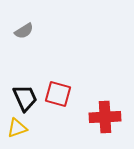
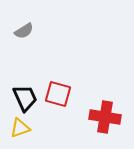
red cross: rotated 12 degrees clockwise
yellow triangle: moved 3 px right
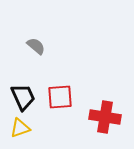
gray semicircle: moved 12 px right, 15 px down; rotated 108 degrees counterclockwise
red square: moved 2 px right, 3 px down; rotated 20 degrees counterclockwise
black trapezoid: moved 2 px left, 1 px up
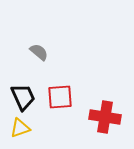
gray semicircle: moved 3 px right, 6 px down
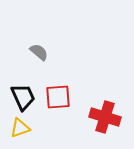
red square: moved 2 px left
red cross: rotated 8 degrees clockwise
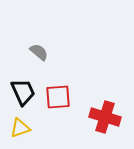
black trapezoid: moved 5 px up
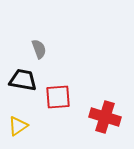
gray semicircle: moved 3 px up; rotated 30 degrees clockwise
black trapezoid: moved 12 px up; rotated 56 degrees counterclockwise
yellow triangle: moved 2 px left, 2 px up; rotated 15 degrees counterclockwise
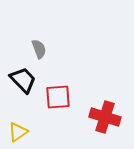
black trapezoid: rotated 36 degrees clockwise
yellow triangle: moved 6 px down
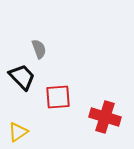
black trapezoid: moved 1 px left, 3 px up
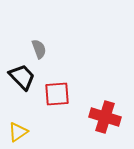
red square: moved 1 px left, 3 px up
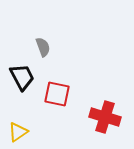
gray semicircle: moved 4 px right, 2 px up
black trapezoid: rotated 16 degrees clockwise
red square: rotated 16 degrees clockwise
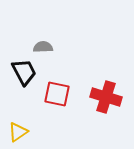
gray semicircle: rotated 72 degrees counterclockwise
black trapezoid: moved 2 px right, 5 px up
red cross: moved 1 px right, 20 px up
